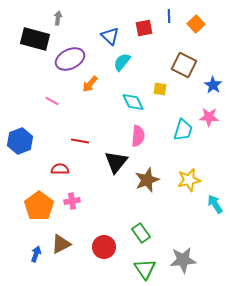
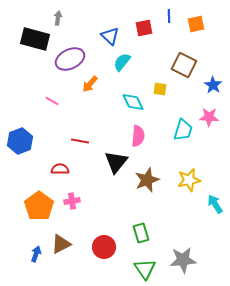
orange square: rotated 30 degrees clockwise
green rectangle: rotated 18 degrees clockwise
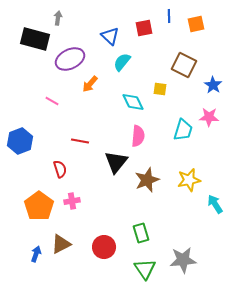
red semicircle: rotated 72 degrees clockwise
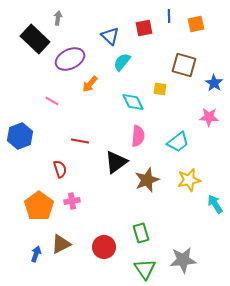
black rectangle: rotated 28 degrees clockwise
brown square: rotated 10 degrees counterclockwise
blue star: moved 1 px right, 2 px up
cyan trapezoid: moved 5 px left, 12 px down; rotated 35 degrees clockwise
blue hexagon: moved 5 px up
black triangle: rotated 15 degrees clockwise
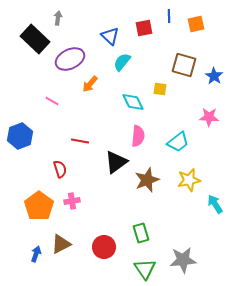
blue star: moved 7 px up
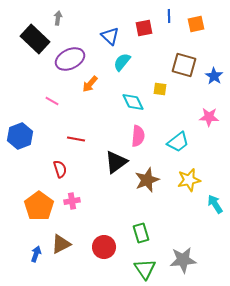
red line: moved 4 px left, 2 px up
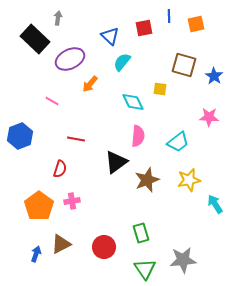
red semicircle: rotated 36 degrees clockwise
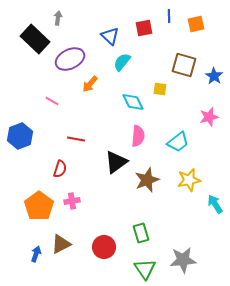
pink star: rotated 18 degrees counterclockwise
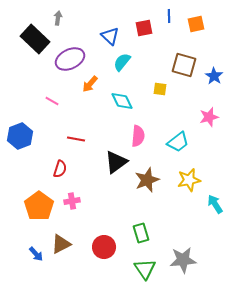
cyan diamond: moved 11 px left, 1 px up
blue arrow: rotated 119 degrees clockwise
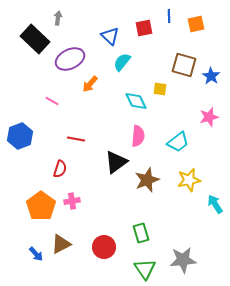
blue star: moved 3 px left
cyan diamond: moved 14 px right
orange pentagon: moved 2 px right
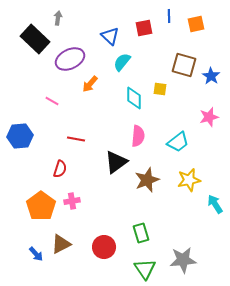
cyan diamond: moved 2 px left, 3 px up; rotated 25 degrees clockwise
blue hexagon: rotated 15 degrees clockwise
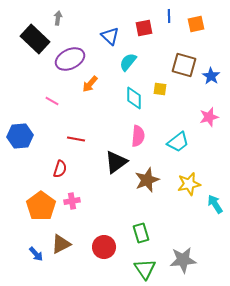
cyan semicircle: moved 6 px right
yellow star: moved 4 px down
